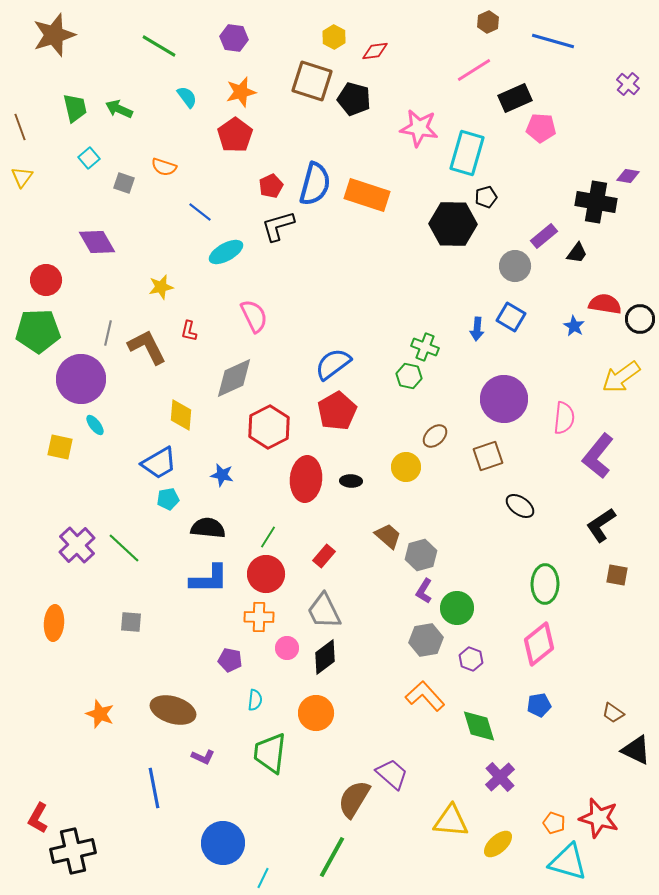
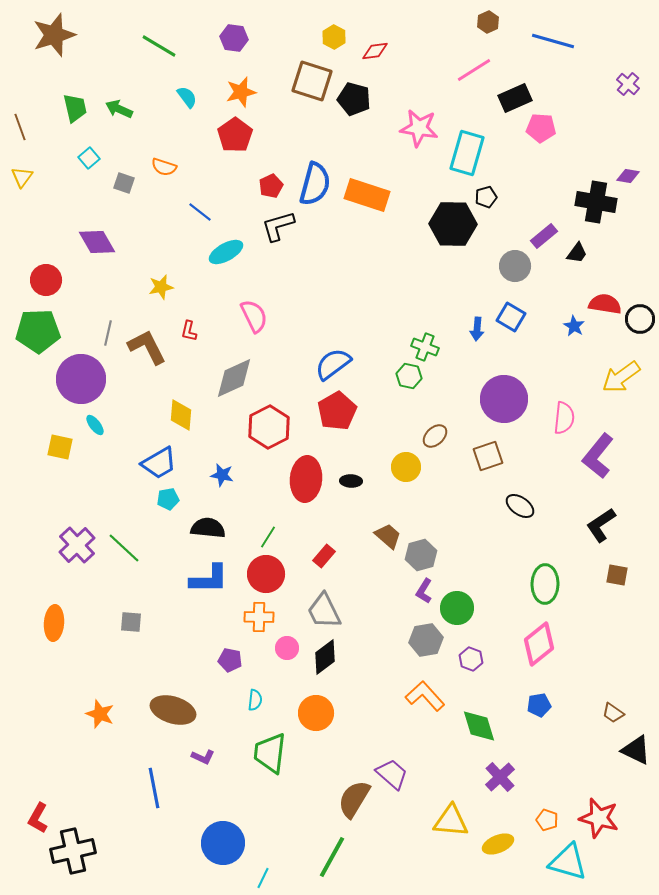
orange pentagon at (554, 823): moved 7 px left, 3 px up
yellow ellipse at (498, 844): rotated 20 degrees clockwise
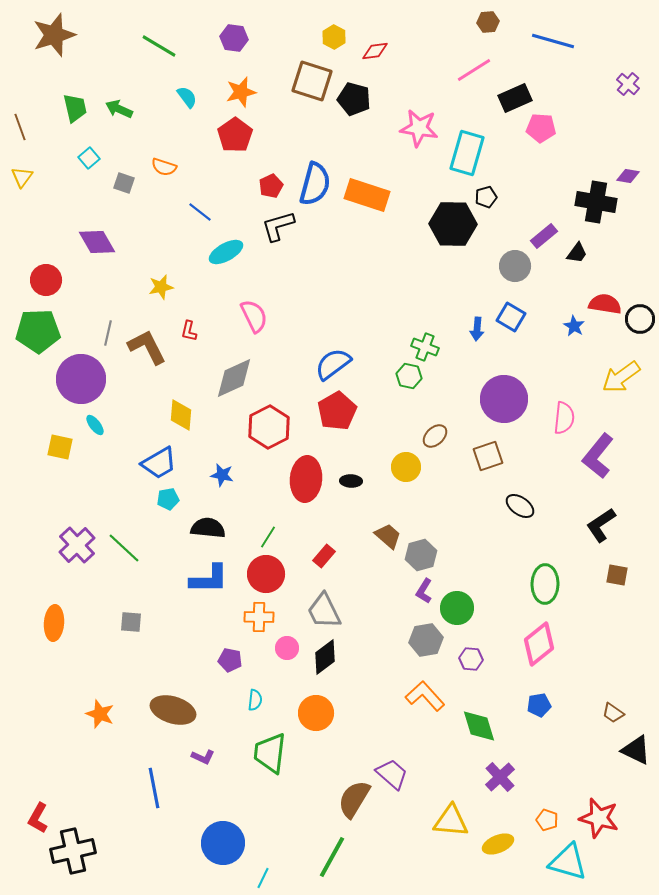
brown hexagon at (488, 22): rotated 20 degrees clockwise
purple hexagon at (471, 659): rotated 15 degrees counterclockwise
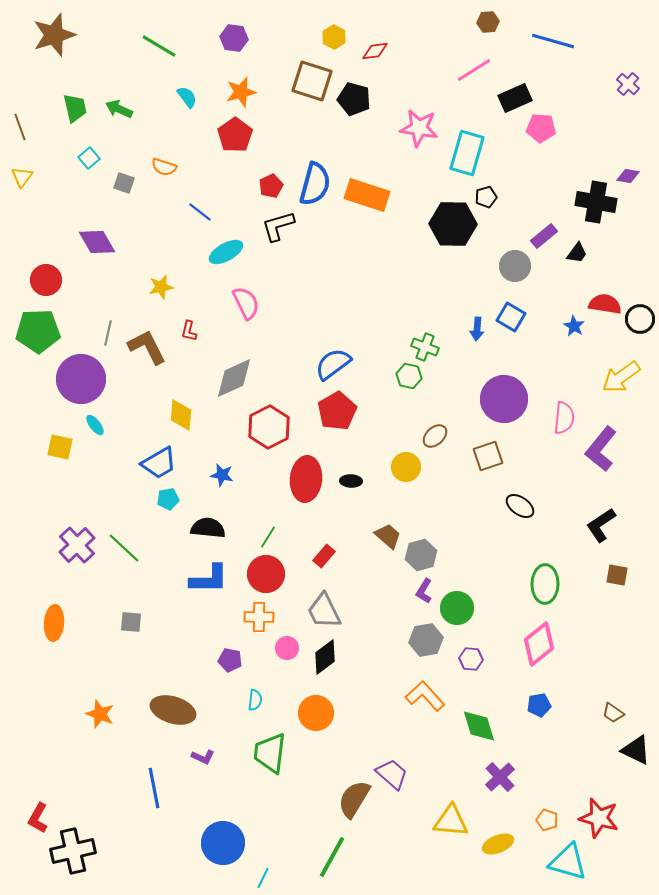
pink semicircle at (254, 316): moved 8 px left, 13 px up
purple L-shape at (598, 456): moved 3 px right, 7 px up
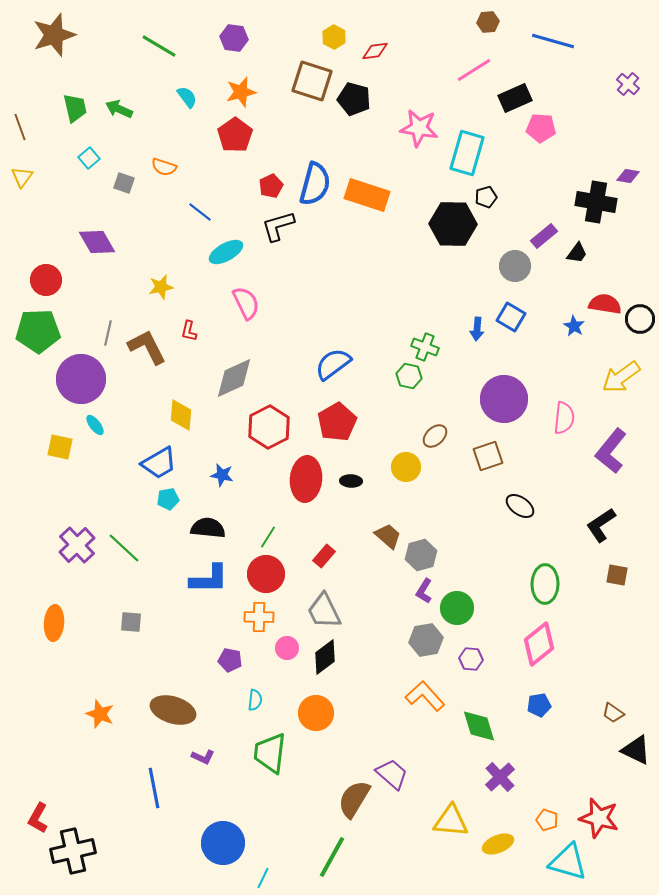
red pentagon at (337, 411): moved 11 px down
purple L-shape at (601, 449): moved 10 px right, 2 px down
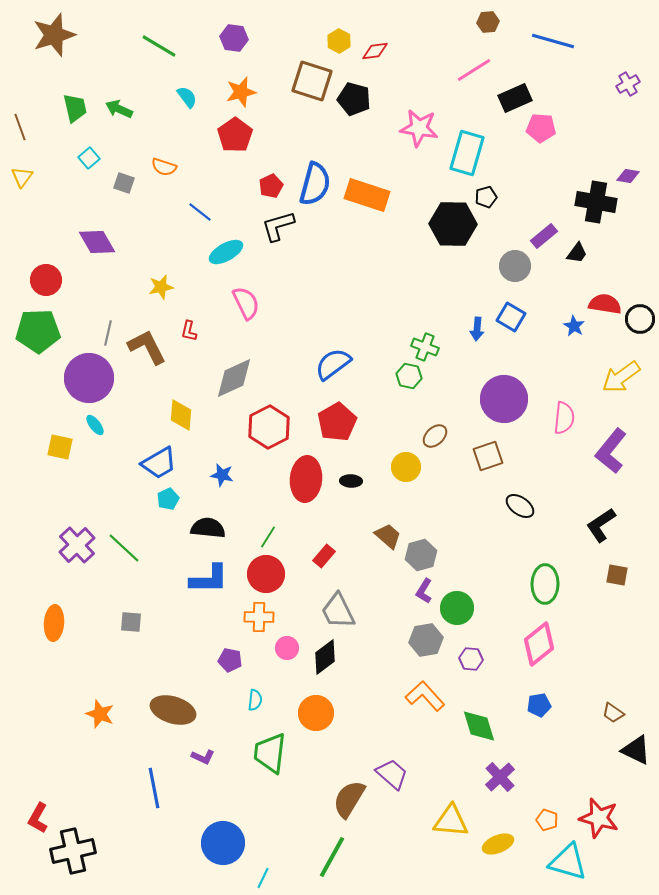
yellow hexagon at (334, 37): moved 5 px right, 4 px down
purple cross at (628, 84): rotated 20 degrees clockwise
purple circle at (81, 379): moved 8 px right, 1 px up
cyan pentagon at (168, 499): rotated 15 degrees counterclockwise
gray trapezoid at (324, 611): moved 14 px right
brown semicircle at (354, 799): moved 5 px left
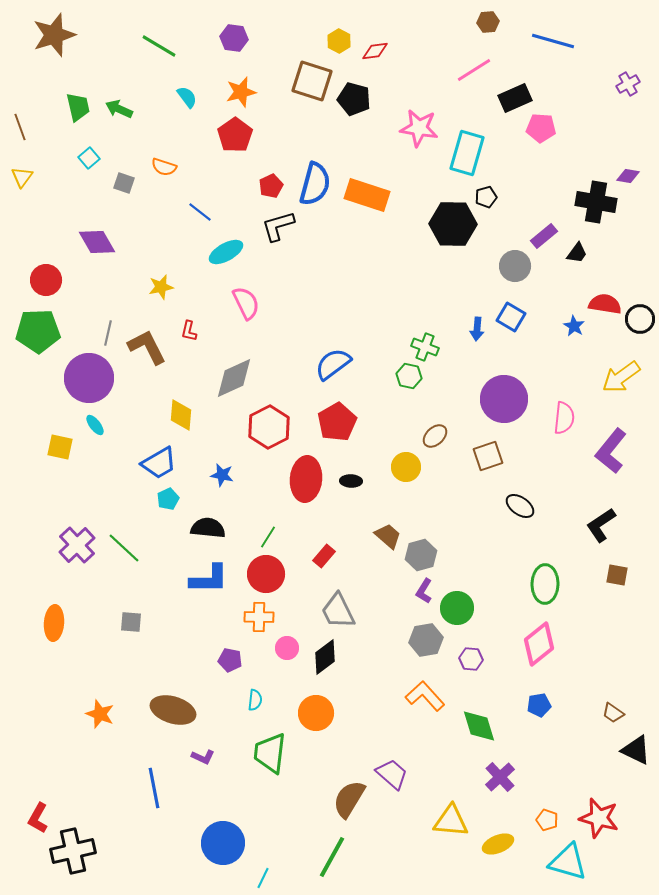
green trapezoid at (75, 108): moved 3 px right, 1 px up
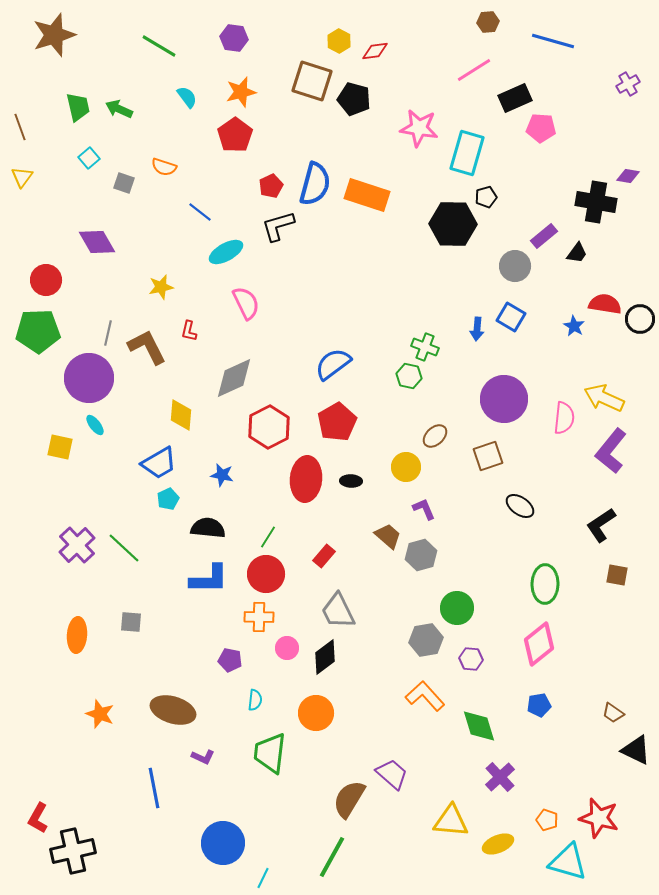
yellow arrow at (621, 377): moved 17 px left, 21 px down; rotated 60 degrees clockwise
purple L-shape at (424, 591): moved 82 px up; rotated 125 degrees clockwise
orange ellipse at (54, 623): moved 23 px right, 12 px down
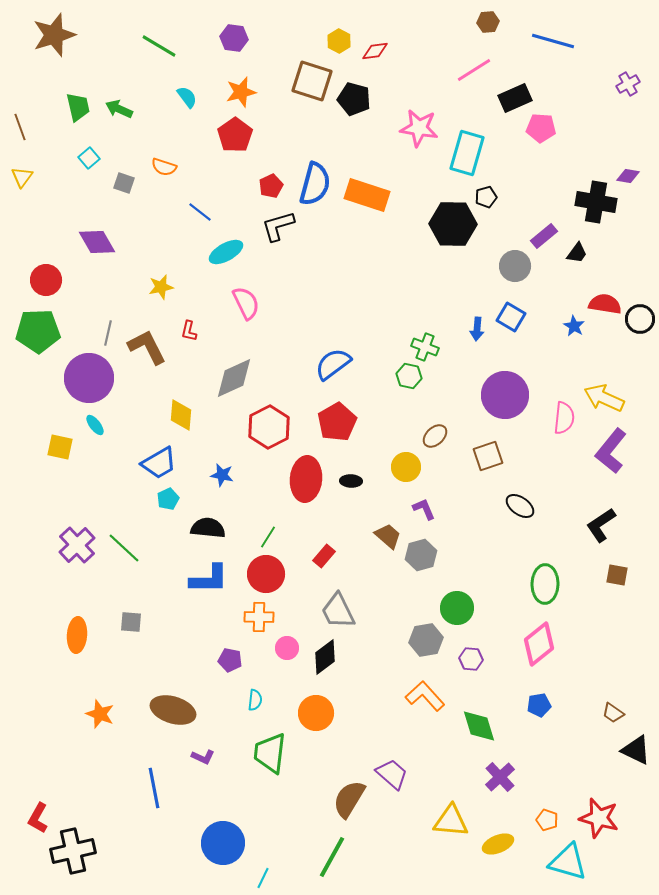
purple circle at (504, 399): moved 1 px right, 4 px up
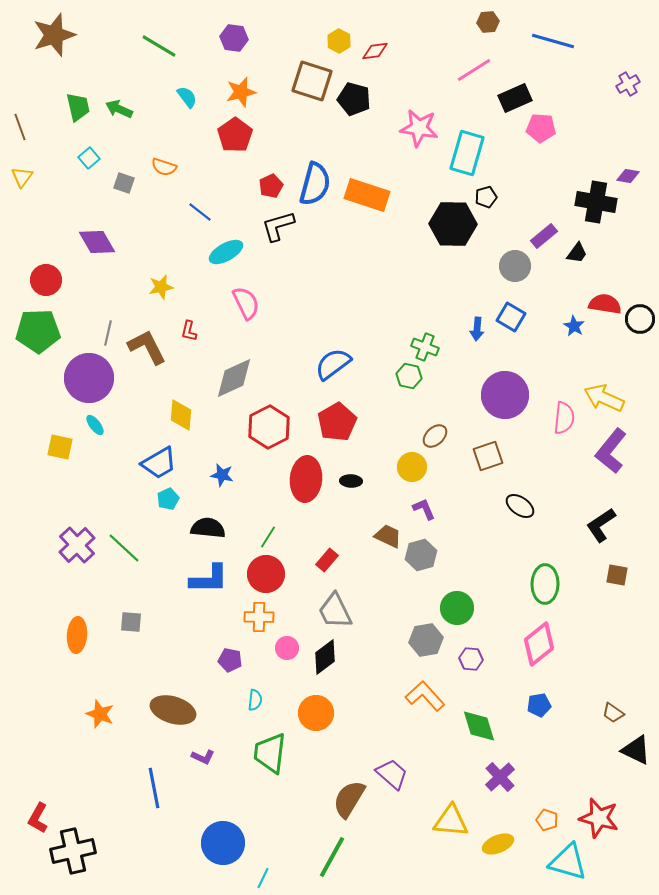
yellow circle at (406, 467): moved 6 px right
brown trapezoid at (388, 536): rotated 16 degrees counterclockwise
red rectangle at (324, 556): moved 3 px right, 4 px down
gray trapezoid at (338, 611): moved 3 px left
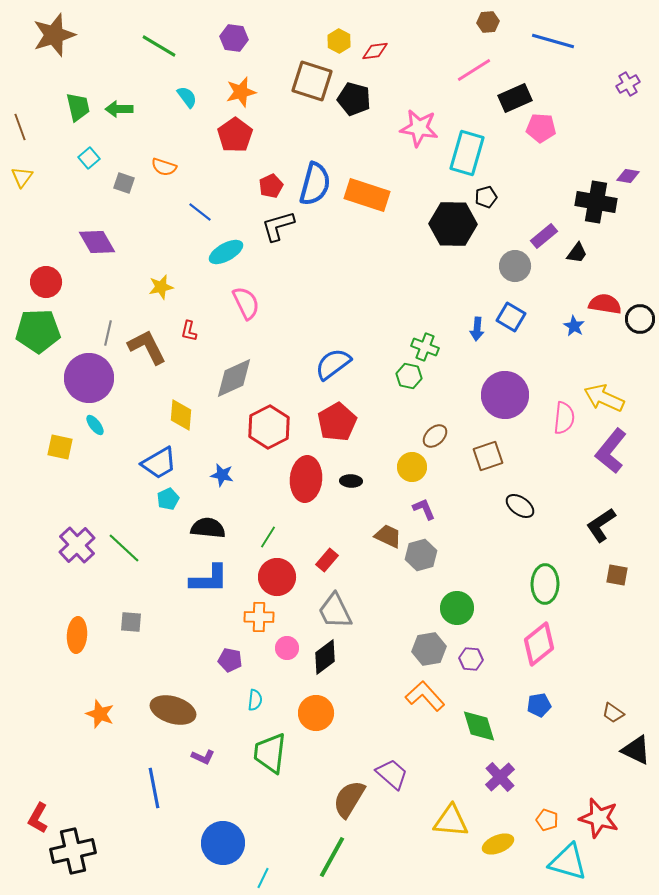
green arrow at (119, 109): rotated 24 degrees counterclockwise
red circle at (46, 280): moved 2 px down
red circle at (266, 574): moved 11 px right, 3 px down
gray hexagon at (426, 640): moved 3 px right, 9 px down
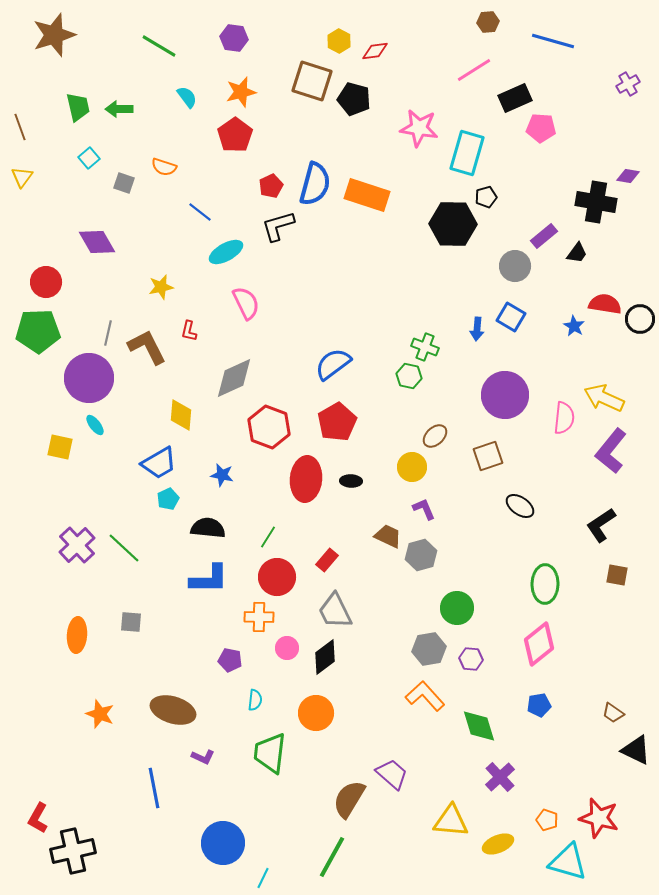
red hexagon at (269, 427): rotated 12 degrees counterclockwise
